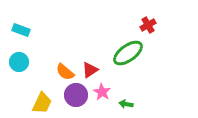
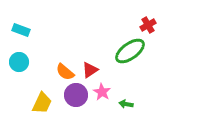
green ellipse: moved 2 px right, 2 px up
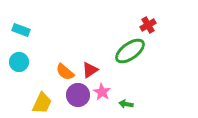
purple circle: moved 2 px right
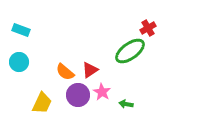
red cross: moved 3 px down
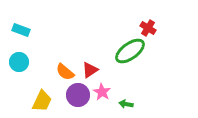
red cross: rotated 28 degrees counterclockwise
yellow trapezoid: moved 2 px up
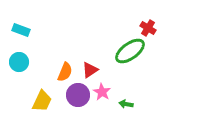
orange semicircle: rotated 108 degrees counterclockwise
